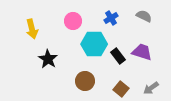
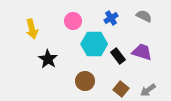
gray arrow: moved 3 px left, 2 px down
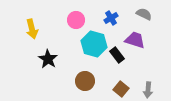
gray semicircle: moved 2 px up
pink circle: moved 3 px right, 1 px up
cyan hexagon: rotated 15 degrees clockwise
purple trapezoid: moved 7 px left, 12 px up
black rectangle: moved 1 px left, 1 px up
gray arrow: rotated 49 degrees counterclockwise
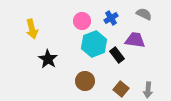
pink circle: moved 6 px right, 1 px down
purple trapezoid: rotated 10 degrees counterclockwise
cyan hexagon: rotated 25 degrees clockwise
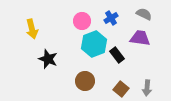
purple trapezoid: moved 5 px right, 2 px up
black star: rotated 12 degrees counterclockwise
gray arrow: moved 1 px left, 2 px up
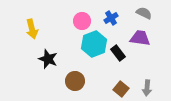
gray semicircle: moved 1 px up
black rectangle: moved 1 px right, 2 px up
brown circle: moved 10 px left
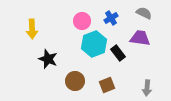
yellow arrow: rotated 12 degrees clockwise
brown square: moved 14 px left, 4 px up; rotated 28 degrees clockwise
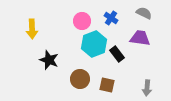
blue cross: rotated 24 degrees counterclockwise
black rectangle: moved 1 px left, 1 px down
black star: moved 1 px right, 1 px down
brown circle: moved 5 px right, 2 px up
brown square: rotated 35 degrees clockwise
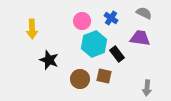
brown square: moved 3 px left, 9 px up
